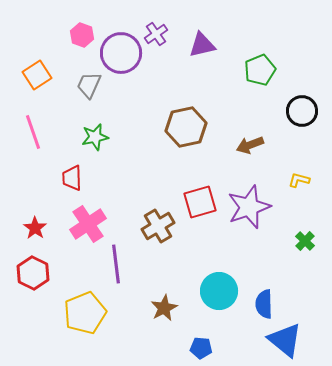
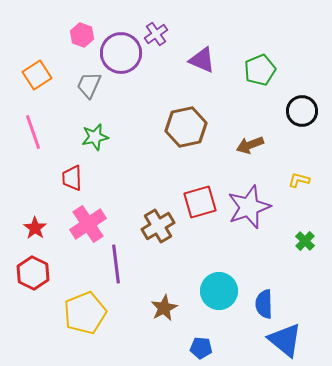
purple triangle: moved 15 px down; rotated 36 degrees clockwise
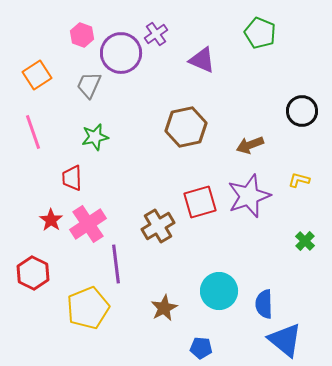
green pentagon: moved 37 px up; rotated 28 degrees counterclockwise
purple star: moved 11 px up
red star: moved 16 px right, 8 px up
yellow pentagon: moved 3 px right, 5 px up
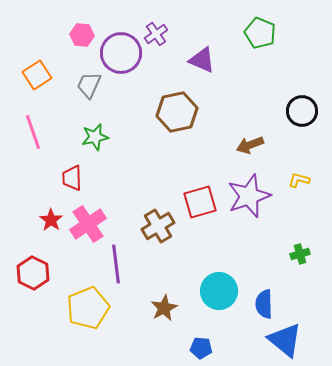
pink hexagon: rotated 15 degrees counterclockwise
brown hexagon: moved 9 px left, 15 px up
green cross: moved 5 px left, 13 px down; rotated 30 degrees clockwise
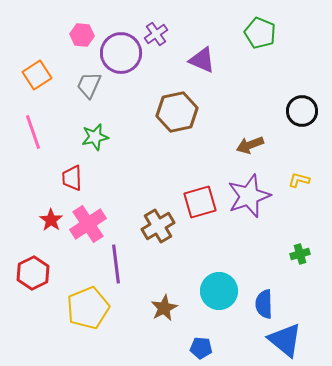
red hexagon: rotated 8 degrees clockwise
